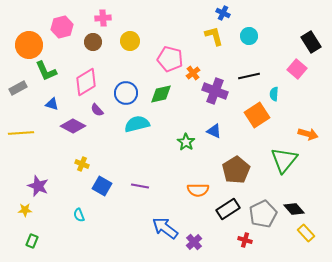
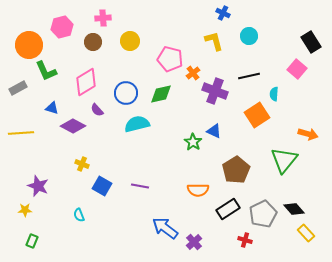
yellow L-shape at (214, 36): moved 5 px down
blue triangle at (52, 104): moved 4 px down
green star at (186, 142): moved 7 px right
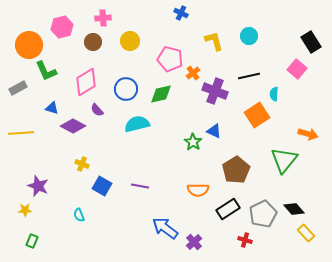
blue cross at (223, 13): moved 42 px left
blue circle at (126, 93): moved 4 px up
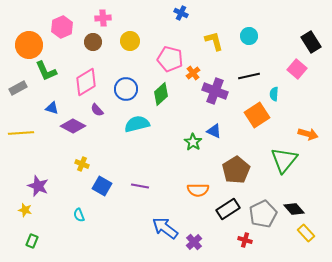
pink hexagon at (62, 27): rotated 10 degrees counterclockwise
green diamond at (161, 94): rotated 30 degrees counterclockwise
yellow star at (25, 210): rotated 16 degrees clockwise
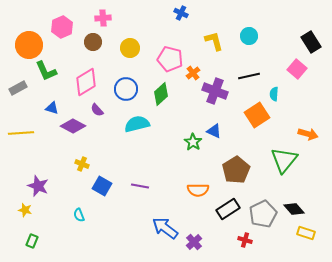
yellow circle at (130, 41): moved 7 px down
yellow rectangle at (306, 233): rotated 30 degrees counterclockwise
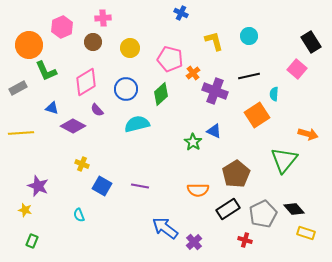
brown pentagon at (236, 170): moved 4 px down
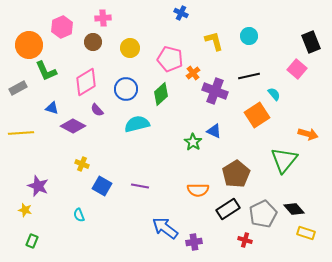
black rectangle at (311, 42): rotated 10 degrees clockwise
cyan semicircle at (274, 94): rotated 136 degrees clockwise
purple cross at (194, 242): rotated 35 degrees clockwise
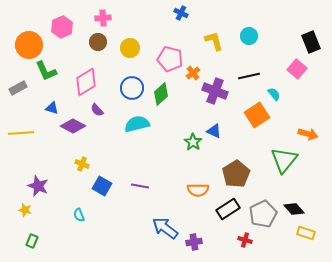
brown circle at (93, 42): moved 5 px right
blue circle at (126, 89): moved 6 px right, 1 px up
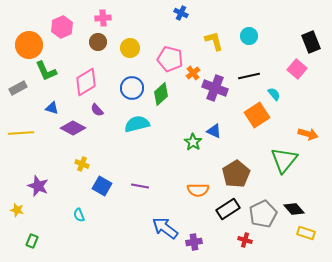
purple cross at (215, 91): moved 3 px up
purple diamond at (73, 126): moved 2 px down
yellow star at (25, 210): moved 8 px left
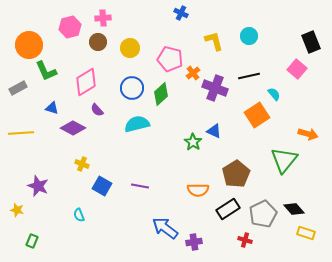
pink hexagon at (62, 27): moved 8 px right; rotated 10 degrees clockwise
